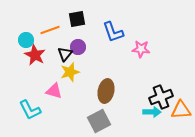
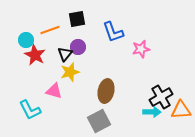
pink star: rotated 18 degrees counterclockwise
black cross: rotated 10 degrees counterclockwise
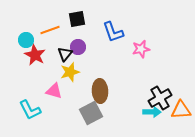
brown ellipse: moved 6 px left; rotated 15 degrees counterclockwise
black cross: moved 1 px left, 1 px down
gray square: moved 8 px left, 8 px up
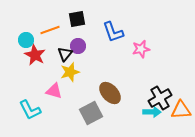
purple circle: moved 1 px up
brown ellipse: moved 10 px right, 2 px down; rotated 40 degrees counterclockwise
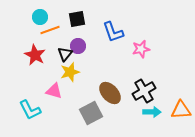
cyan circle: moved 14 px right, 23 px up
black cross: moved 16 px left, 7 px up
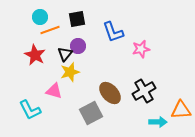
cyan arrow: moved 6 px right, 10 px down
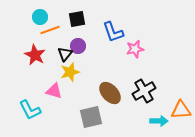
pink star: moved 6 px left
gray square: moved 4 px down; rotated 15 degrees clockwise
cyan arrow: moved 1 px right, 1 px up
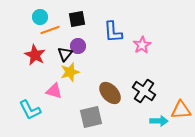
blue L-shape: rotated 15 degrees clockwise
pink star: moved 7 px right, 4 px up; rotated 18 degrees counterclockwise
black cross: rotated 25 degrees counterclockwise
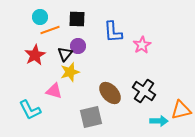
black square: rotated 12 degrees clockwise
red star: rotated 15 degrees clockwise
orange triangle: rotated 10 degrees counterclockwise
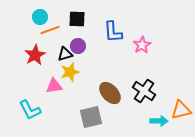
black triangle: rotated 35 degrees clockwise
pink triangle: moved 5 px up; rotated 24 degrees counterclockwise
